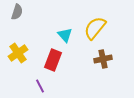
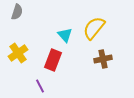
yellow semicircle: moved 1 px left
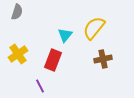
cyan triangle: rotated 21 degrees clockwise
yellow cross: moved 1 px down
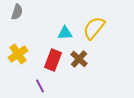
cyan triangle: moved 2 px up; rotated 49 degrees clockwise
brown cross: moved 24 px left; rotated 36 degrees counterclockwise
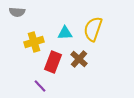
gray semicircle: rotated 77 degrees clockwise
yellow semicircle: moved 1 px left, 1 px down; rotated 20 degrees counterclockwise
yellow cross: moved 16 px right, 12 px up; rotated 18 degrees clockwise
red rectangle: moved 2 px down
purple line: rotated 16 degrees counterclockwise
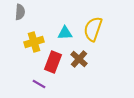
gray semicircle: moved 3 px right; rotated 91 degrees counterclockwise
purple line: moved 1 px left, 2 px up; rotated 16 degrees counterclockwise
